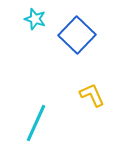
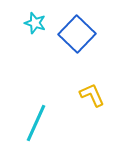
cyan star: moved 4 px down
blue square: moved 1 px up
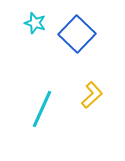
yellow L-shape: rotated 72 degrees clockwise
cyan line: moved 6 px right, 14 px up
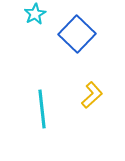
cyan star: moved 9 px up; rotated 25 degrees clockwise
cyan line: rotated 30 degrees counterclockwise
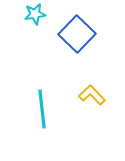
cyan star: rotated 20 degrees clockwise
yellow L-shape: rotated 92 degrees counterclockwise
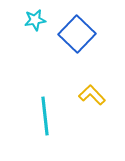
cyan star: moved 6 px down
cyan line: moved 3 px right, 7 px down
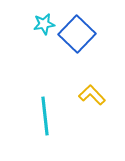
cyan star: moved 9 px right, 4 px down
